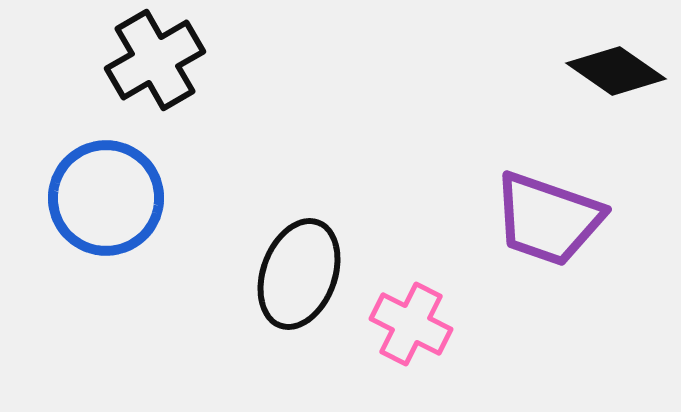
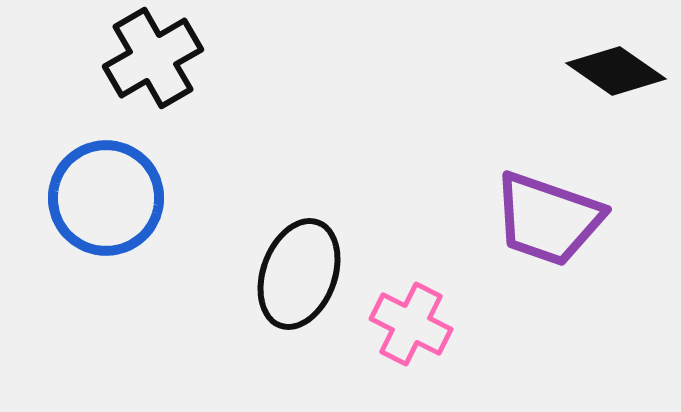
black cross: moved 2 px left, 2 px up
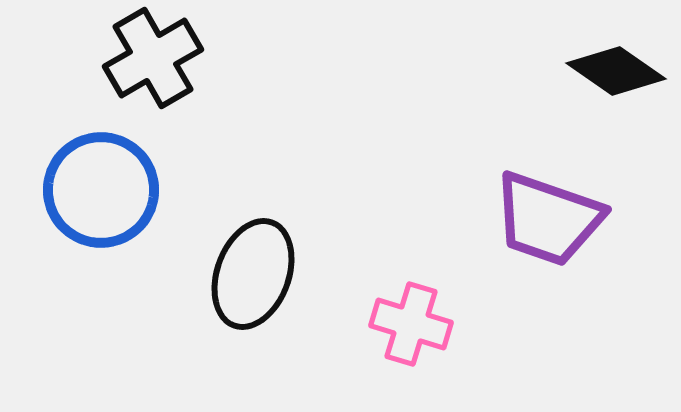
blue circle: moved 5 px left, 8 px up
black ellipse: moved 46 px left
pink cross: rotated 10 degrees counterclockwise
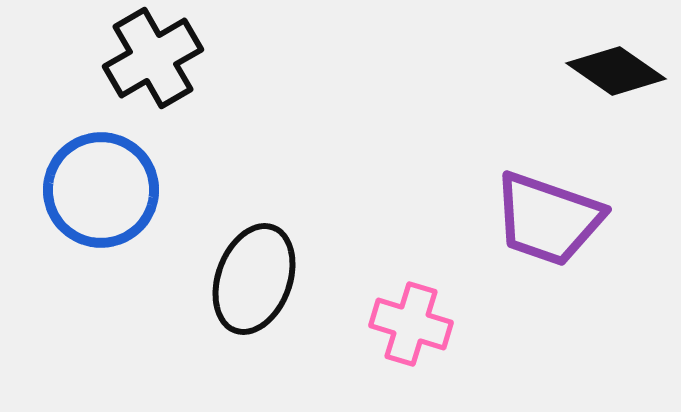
black ellipse: moved 1 px right, 5 px down
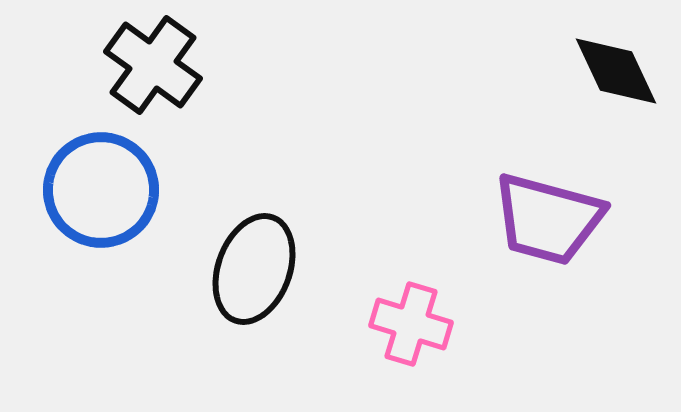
black cross: moved 7 px down; rotated 24 degrees counterclockwise
black diamond: rotated 30 degrees clockwise
purple trapezoid: rotated 4 degrees counterclockwise
black ellipse: moved 10 px up
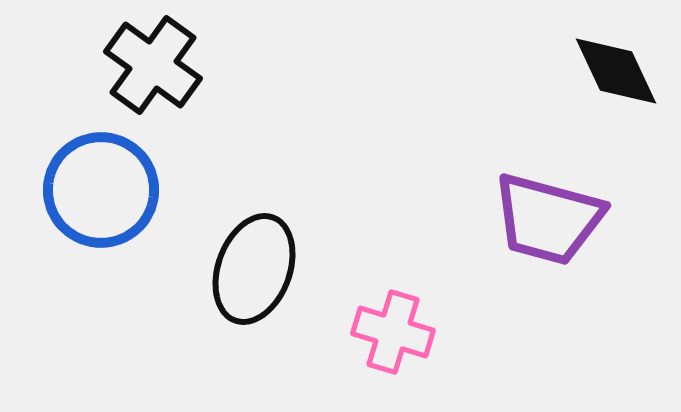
pink cross: moved 18 px left, 8 px down
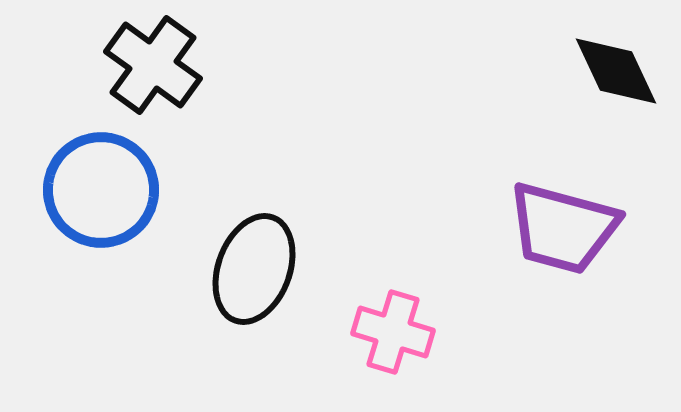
purple trapezoid: moved 15 px right, 9 px down
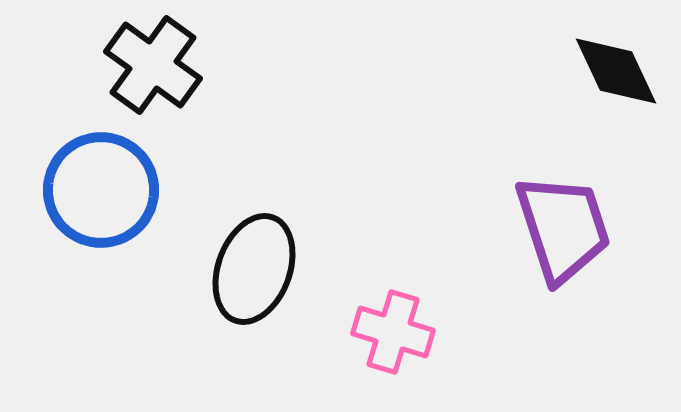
purple trapezoid: rotated 123 degrees counterclockwise
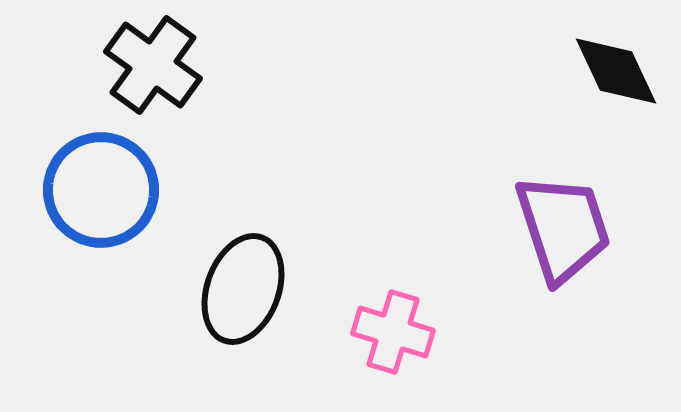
black ellipse: moved 11 px left, 20 px down
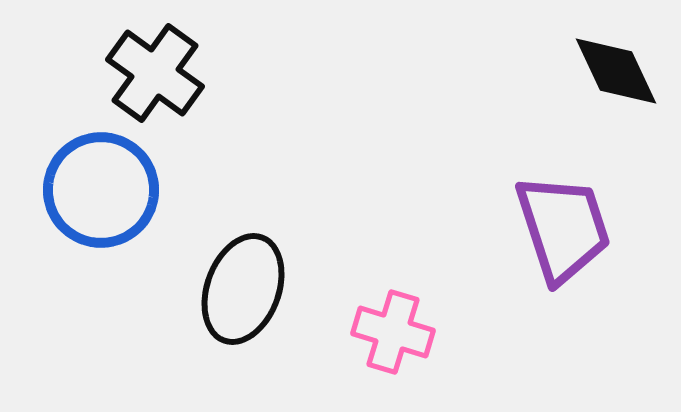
black cross: moved 2 px right, 8 px down
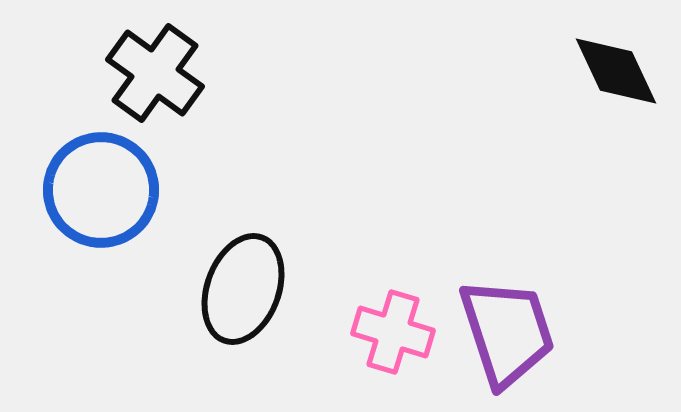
purple trapezoid: moved 56 px left, 104 px down
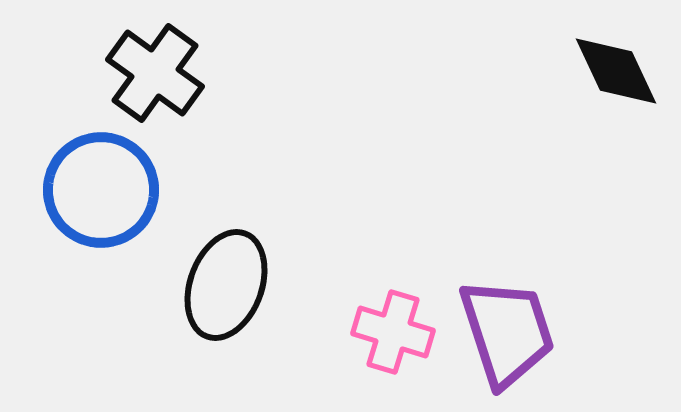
black ellipse: moved 17 px left, 4 px up
